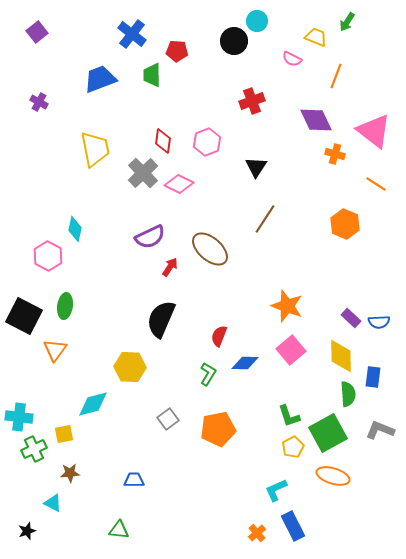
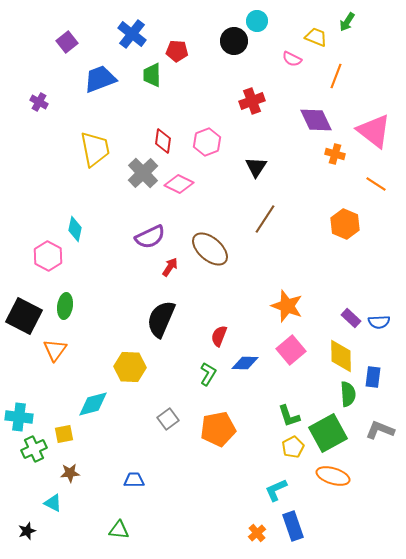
purple square at (37, 32): moved 30 px right, 10 px down
blue rectangle at (293, 526): rotated 8 degrees clockwise
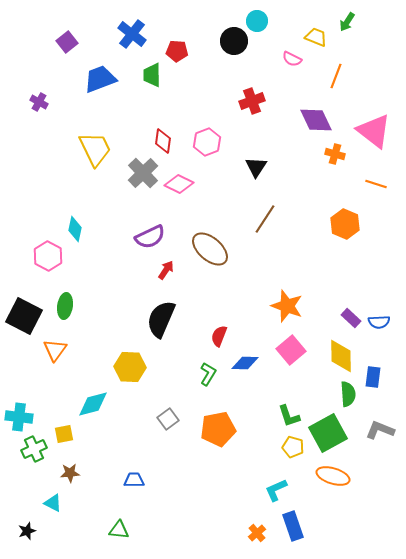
yellow trapezoid at (95, 149): rotated 15 degrees counterclockwise
orange line at (376, 184): rotated 15 degrees counterclockwise
red arrow at (170, 267): moved 4 px left, 3 px down
yellow pentagon at (293, 447): rotated 30 degrees counterclockwise
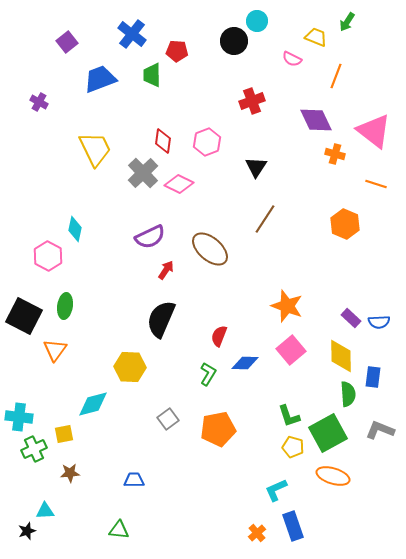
cyan triangle at (53, 503): moved 8 px left, 8 px down; rotated 30 degrees counterclockwise
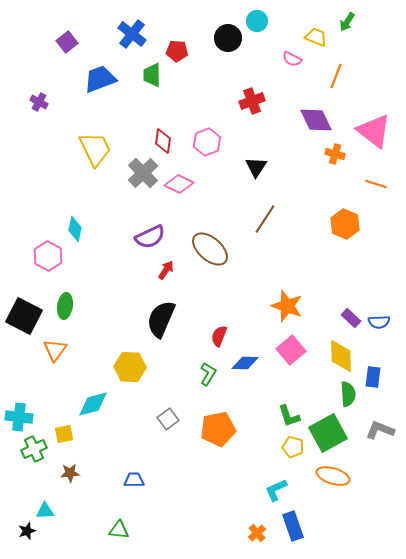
black circle at (234, 41): moved 6 px left, 3 px up
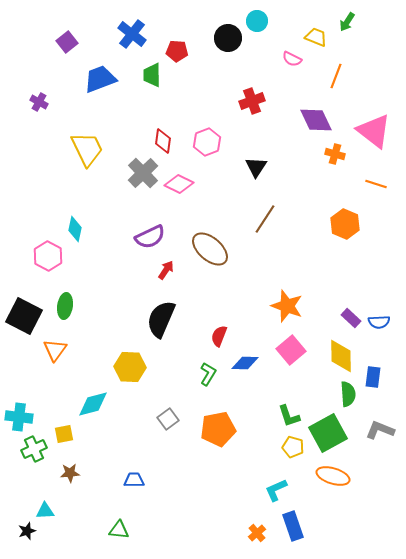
yellow trapezoid at (95, 149): moved 8 px left
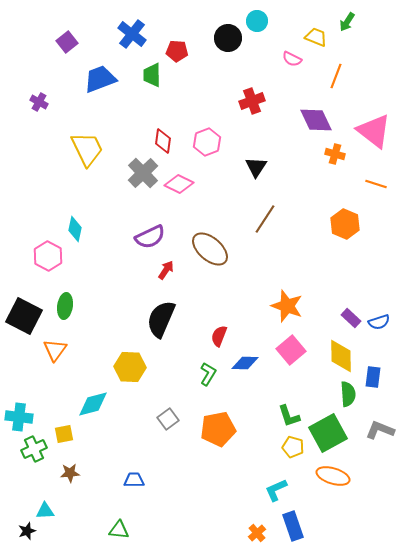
blue semicircle at (379, 322): rotated 15 degrees counterclockwise
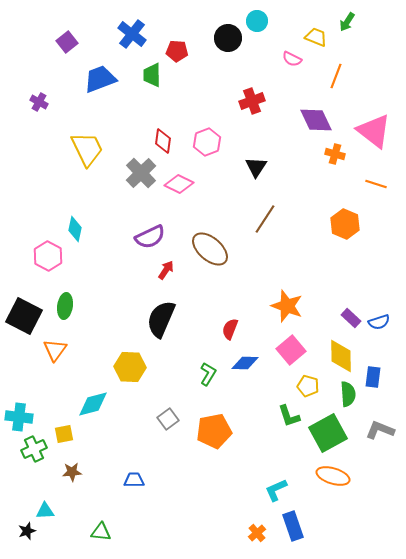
gray cross at (143, 173): moved 2 px left
red semicircle at (219, 336): moved 11 px right, 7 px up
orange pentagon at (218, 429): moved 4 px left, 2 px down
yellow pentagon at (293, 447): moved 15 px right, 61 px up
brown star at (70, 473): moved 2 px right, 1 px up
green triangle at (119, 530): moved 18 px left, 2 px down
